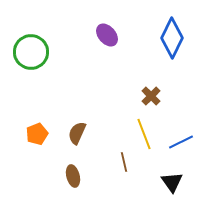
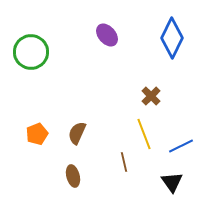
blue line: moved 4 px down
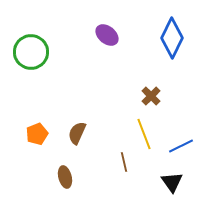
purple ellipse: rotated 10 degrees counterclockwise
brown ellipse: moved 8 px left, 1 px down
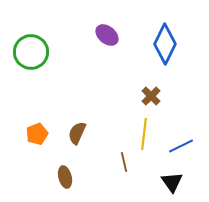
blue diamond: moved 7 px left, 6 px down
yellow line: rotated 28 degrees clockwise
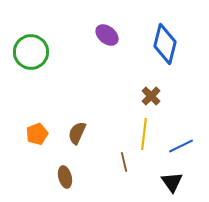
blue diamond: rotated 12 degrees counterclockwise
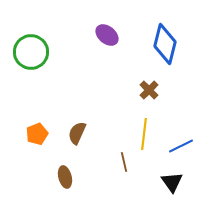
brown cross: moved 2 px left, 6 px up
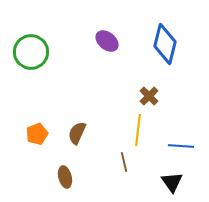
purple ellipse: moved 6 px down
brown cross: moved 6 px down
yellow line: moved 6 px left, 4 px up
blue line: rotated 30 degrees clockwise
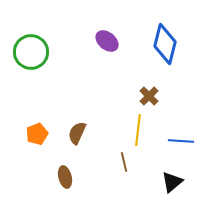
blue line: moved 5 px up
black triangle: rotated 25 degrees clockwise
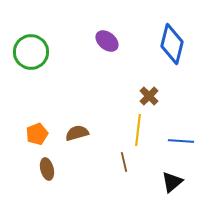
blue diamond: moved 7 px right
brown semicircle: rotated 50 degrees clockwise
brown ellipse: moved 18 px left, 8 px up
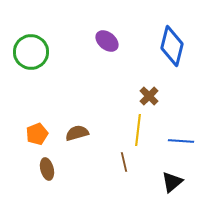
blue diamond: moved 2 px down
